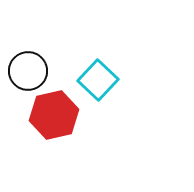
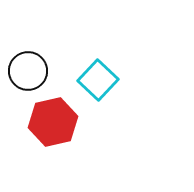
red hexagon: moved 1 px left, 7 px down
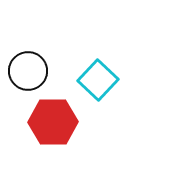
red hexagon: rotated 12 degrees clockwise
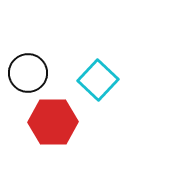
black circle: moved 2 px down
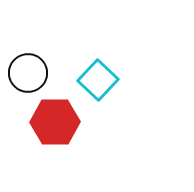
red hexagon: moved 2 px right
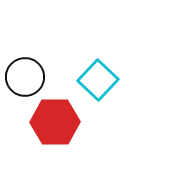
black circle: moved 3 px left, 4 px down
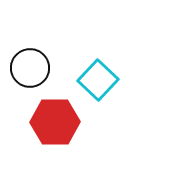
black circle: moved 5 px right, 9 px up
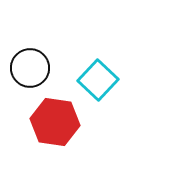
red hexagon: rotated 9 degrees clockwise
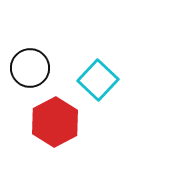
red hexagon: rotated 24 degrees clockwise
